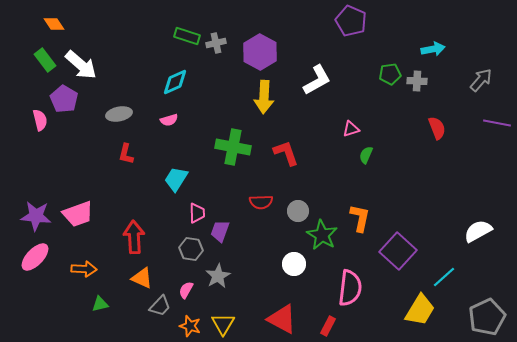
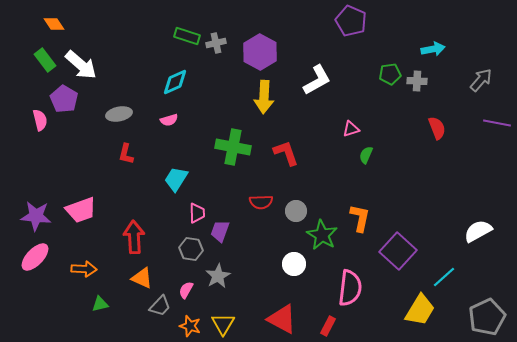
gray circle at (298, 211): moved 2 px left
pink trapezoid at (78, 214): moved 3 px right, 4 px up
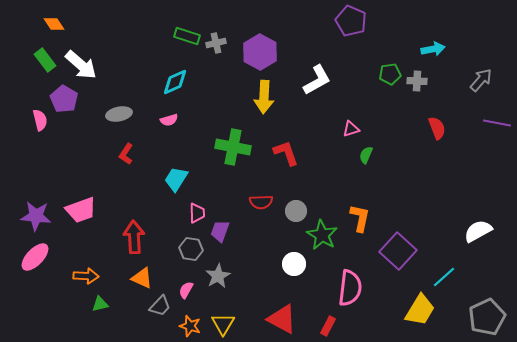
red L-shape at (126, 154): rotated 20 degrees clockwise
orange arrow at (84, 269): moved 2 px right, 7 px down
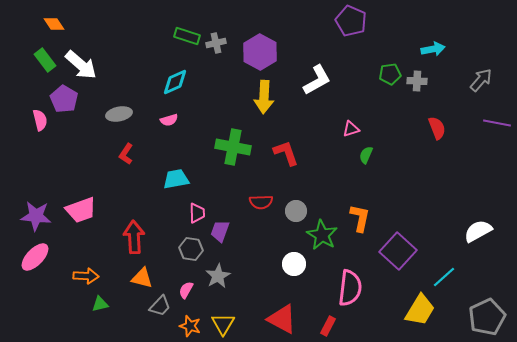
cyan trapezoid at (176, 179): rotated 48 degrees clockwise
orange triangle at (142, 278): rotated 10 degrees counterclockwise
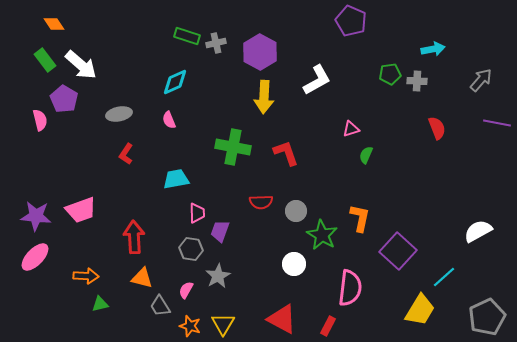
pink semicircle at (169, 120): rotated 84 degrees clockwise
gray trapezoid at (160, 306): rotated 105 degrees clockwise
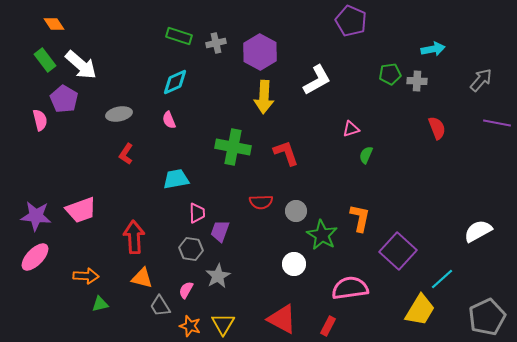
green rectangle at (187, 36): moved 8 px left
cyan line at (444, 277): moved 2 px left, 2 px down
pink semicircle at (350, 288): rotated 105 degrees counterclockwise
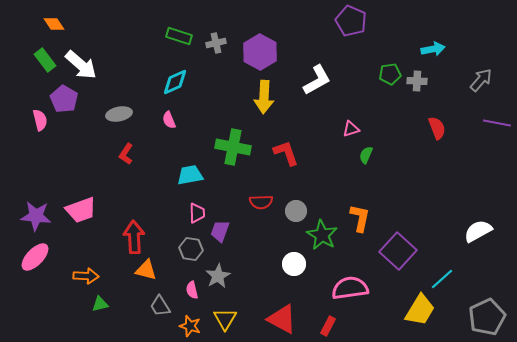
cyan trapezoid at (176, 179): moved 14 px right, 4 px up
orange triangle at (142, 278): moved 4 px right, 8 px up
pink semicircle at (186, 290): moved 6 px right; rotated 42 degrees counterclockwise
yellow triangle at (223, 324): moved 2 px right, 5 px up
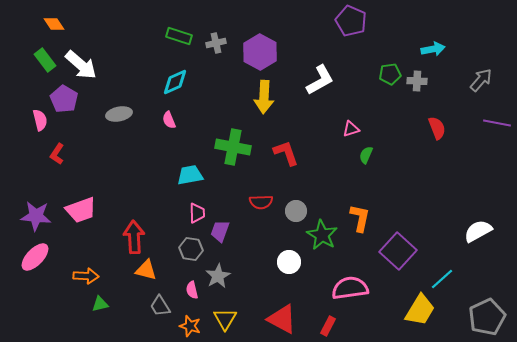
white L-shape at (317, 80): moved 3 px right
red L-shape at (126, 154): moved 69 px left
white circle at (294, 264): moved 5 px left, 2 px up
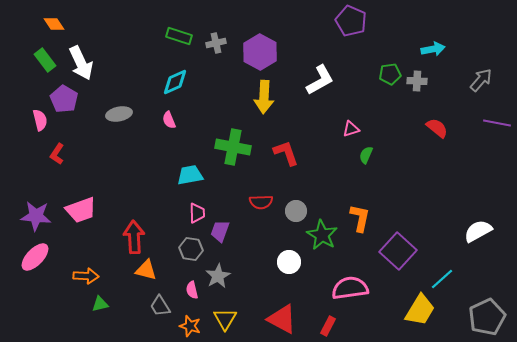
white arrow at (81, 65): moved 2 px up; rotated 24 degrees clockwise
red semicircle at (437, 128): rotated 30 degrees counterclockwise
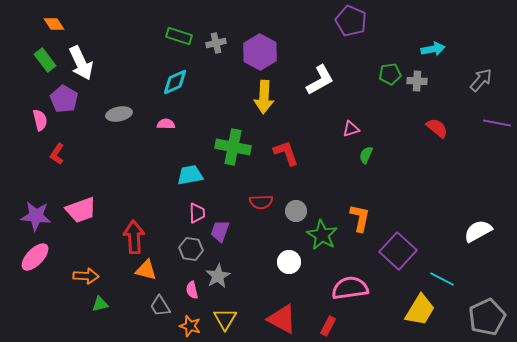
pink semicircle at (169, 120): moved 3 px left, 4 px down; rotated 114 degrees clockwise
cyan line at (442, 279): rotated 70 degrees clockwise
